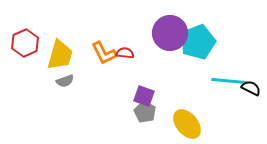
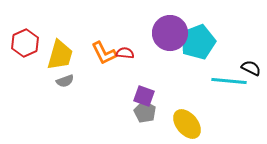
black semicircle: moved 20 px up
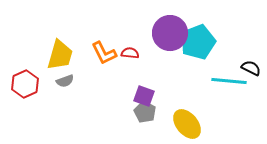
red hexagon: moved 41 px down
red semicircle: moved 5 px right
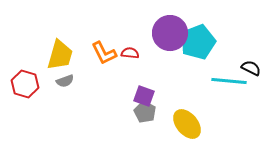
red hexagon: rotated 20 degrees counterclockwise
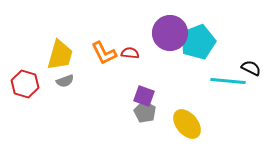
cyan line: moved 1 px left
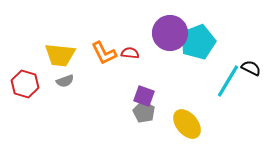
yellow trapezoid: rotated 80 degrees clockwise
cyan line: rotated 64 degrees counterclockwise
gray pentagon: moved 1 px left
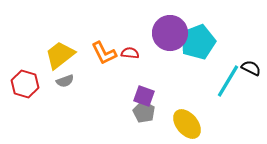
yellow trapezoid: rotated 136 degrees clockwise
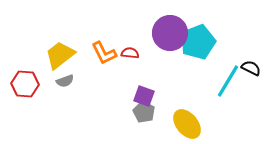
red hexagon: rotated 12 degrees counterclockwise
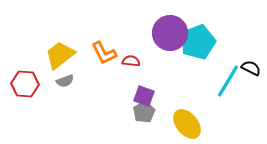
red semicircle: moved 1 px right, 8 px down
gray pentagon: rotated 15 degrees clockwise
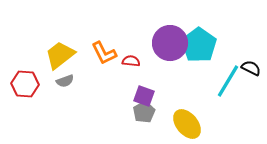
purple circle: moved 10 px down
cyan pentagon: moved 1 px right, 3 px down; rotated 16 degrees counterclockwise
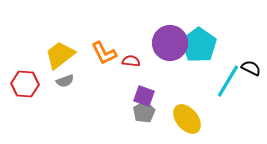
yellow ellipse: moved 5 px up
